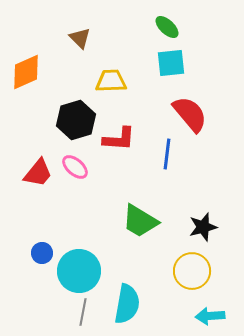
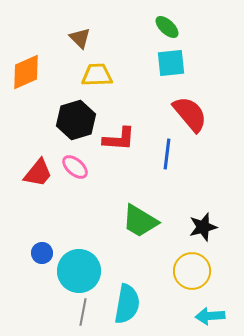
yellow trapezoid: moved 14 px left, 6 px up
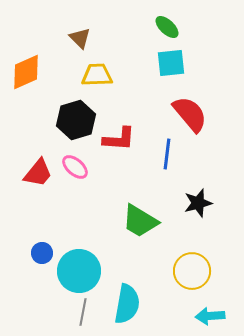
black star: moved 5 px left, 24 px up
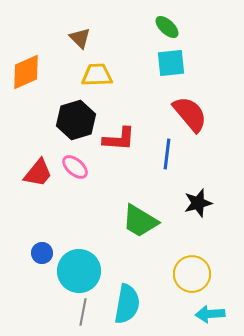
yellow circle: moved 3 px down
cyan arrow: moved 2 px up
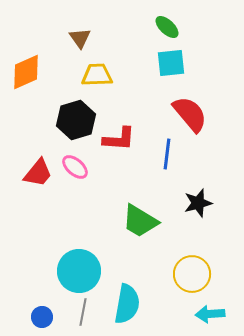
brown triangle: rotated 10 degrees clockwise
blue circle: moved 64 px down
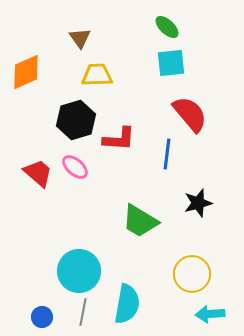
red trapezoid: rotated 88 degrees counterclockwise
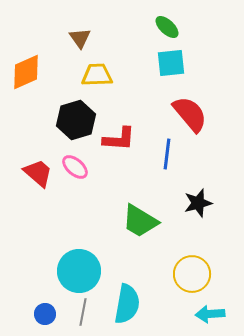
blue circle: moved 3 px right, 3 px up
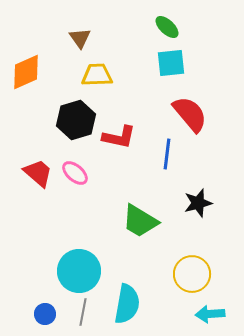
red L-shape: moved 2 px up; rotated 8 degrees clockwise
pink ellipse: moved 6 px down
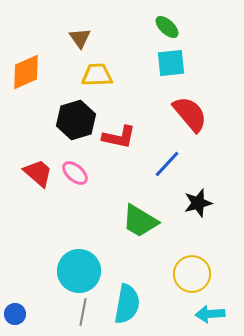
blue line: moved 10 px down; rotated 36 degrees clockwise
blue circle: moved 30 px left
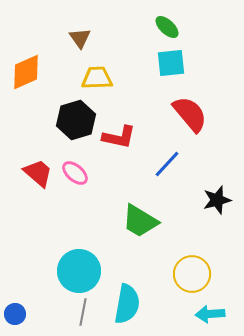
yellow trapezoid: moved 3 px down
black star: moved 19 px right, 3 px up
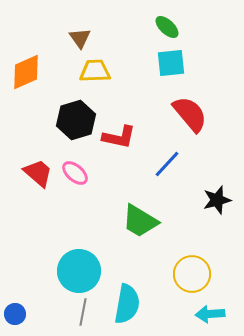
yellow trapezoid: moved 2 px left, 7 px up
